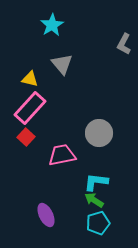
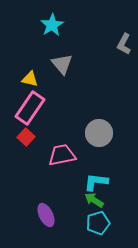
pink rectangle: rotated 8 degrees counterclockwise
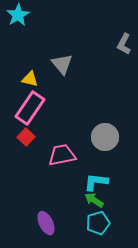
cyan star: moved 34 px left, 10 px up
gray circle: moved 6 px right, 4 px down
purple ellipse: moved 8 px down
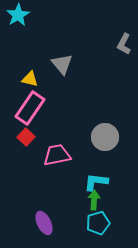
pink trapezoid: moved 5 px left
green arrow: rotated 60 degrees clockwise
purple ellipse: moved 2 px left
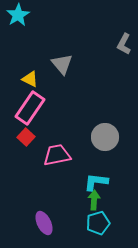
yellow triangle: rotated 12 degrees clockwise
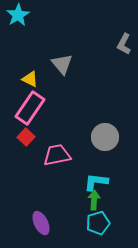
purple ellipse: moved 3 px left
